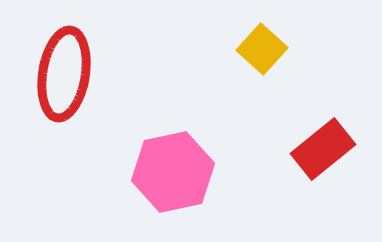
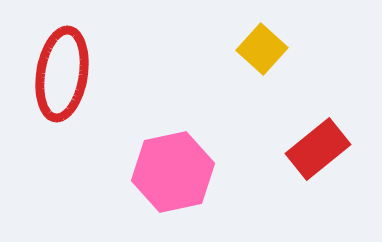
red ellipse: moved 2 px left
red rectangle: moved 5 px left
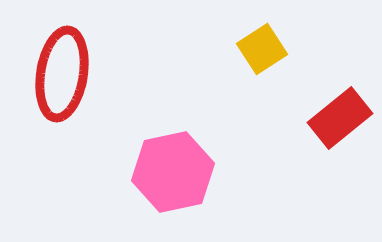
yellow square: rotated 15 degrees clockwise
red rectangle: moved 22 px right, 31 px up
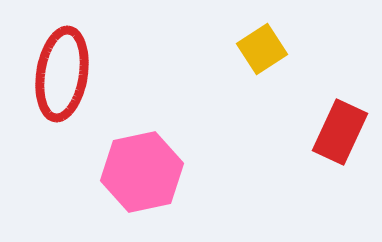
red rectangle: moved 14 px down; rotated 26 degrees counterclockwise
pink hexagon: moved 31 px left
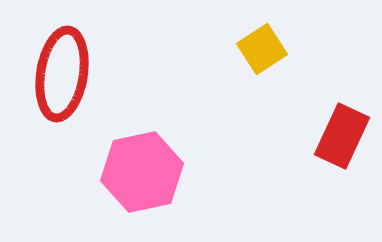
red rectangle: moved 2 px right, 4 px down
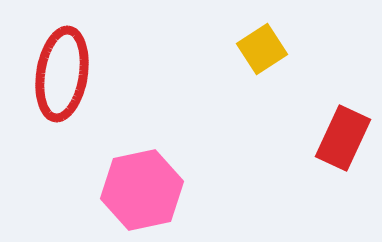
red rectangle: moved 1 px right, 2 px down
pink hexagon: moved 18 px down
